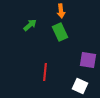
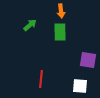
green rectangle: rotated 24 degrees clockwise
red line: moved 4 px left, 7 px down
white square: rotated 21 degrees counterclockwise
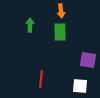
green arrow: rotated 48 degrees counterclockwise
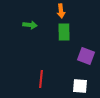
green arrow: rotated 96 degrees clockwise
green rectangle: moved 4 px right
purple square: moved 2 px left, 4 px up; rotated 12 degrees clockwise
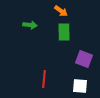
orange arrow: rotated 48 degrees counterclockwise
purple square: moved 2 px left, 3 px down
red line: moved 3 px right
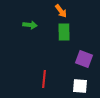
orange arrow: rotated 16 degrees clockwise
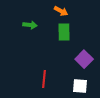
orange arrow: rotated 24 degrees counterclockwise
purple square: rotated 24 degrees clockwise
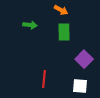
orange arrow: moved 1 px up
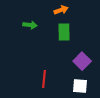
orange arrow: rotated 48 degrees counterclockwise
purple square: moved 2 px left, 2 px down
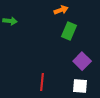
green arrow: moved 20 px left, 4 px up
green rectangle: moved 5 px right, 1 px up; rotated 24 degrees clockwise
red line: moved 2 px left, 3 px down
